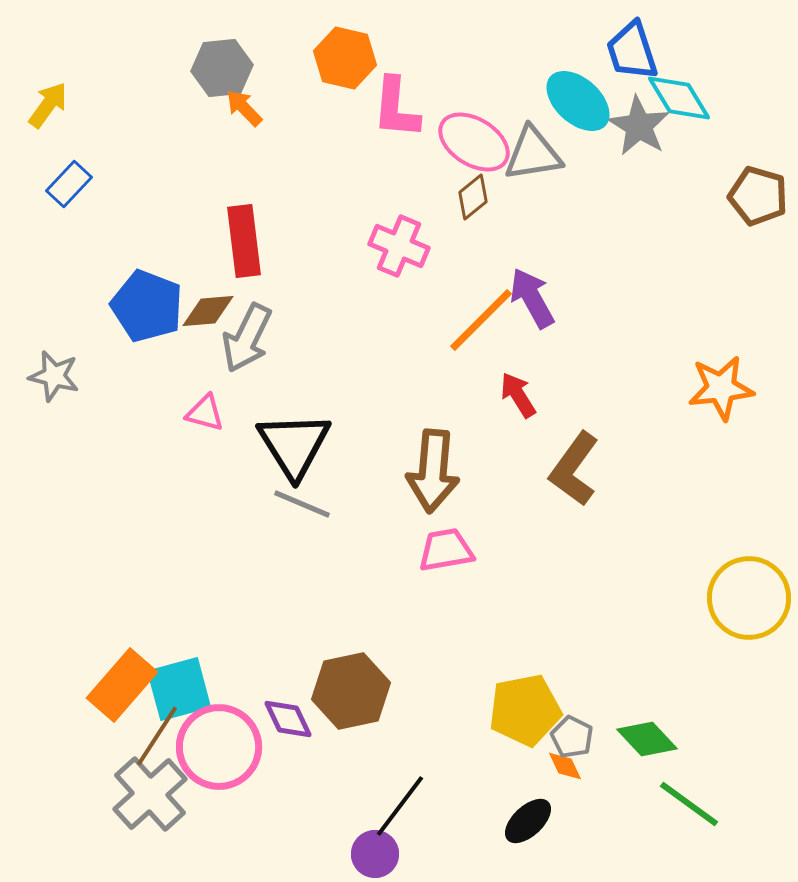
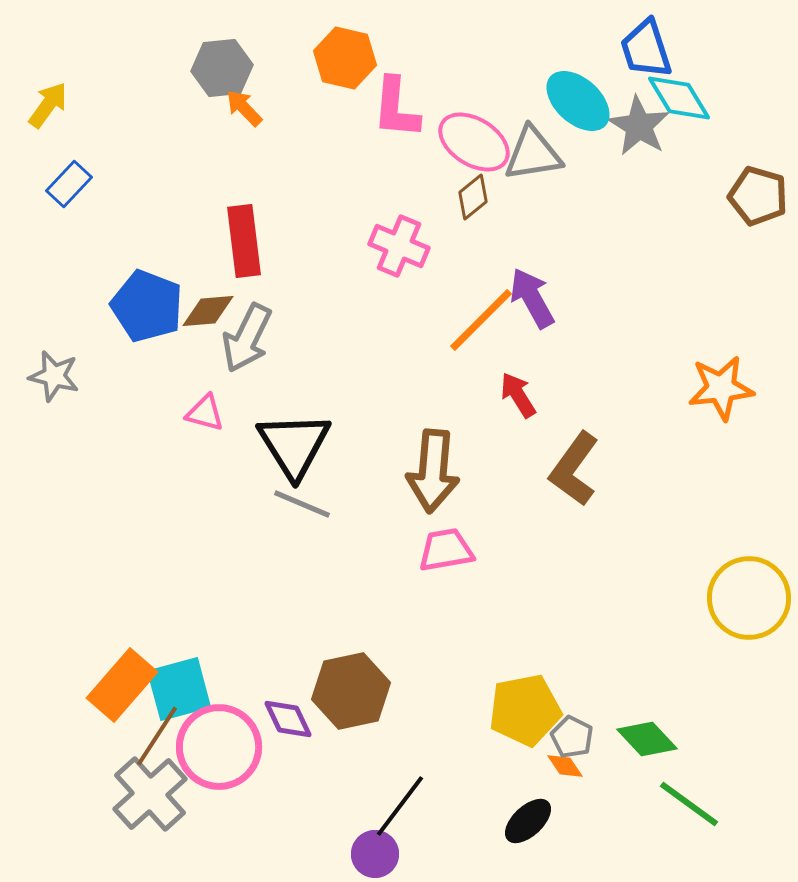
blue trapezoid at (632, 51): moved 14 px right, 2 px up
orange diamond at (565, 766): rotated 9 degrees counterclockwise
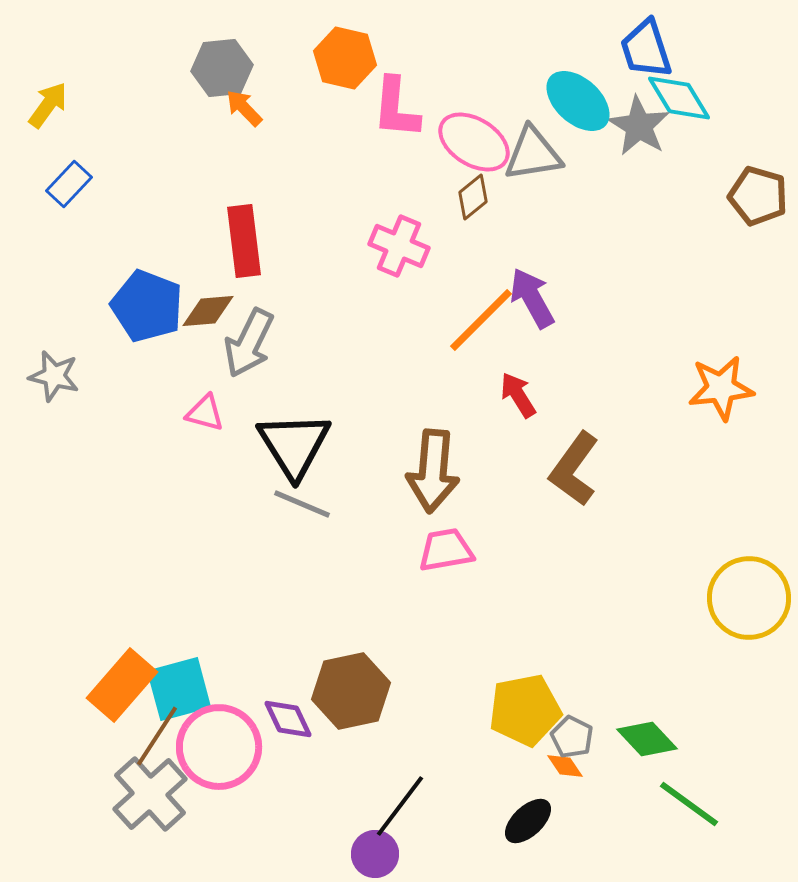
gray arrow at (247, 338): moved 2 px right, 5 px down
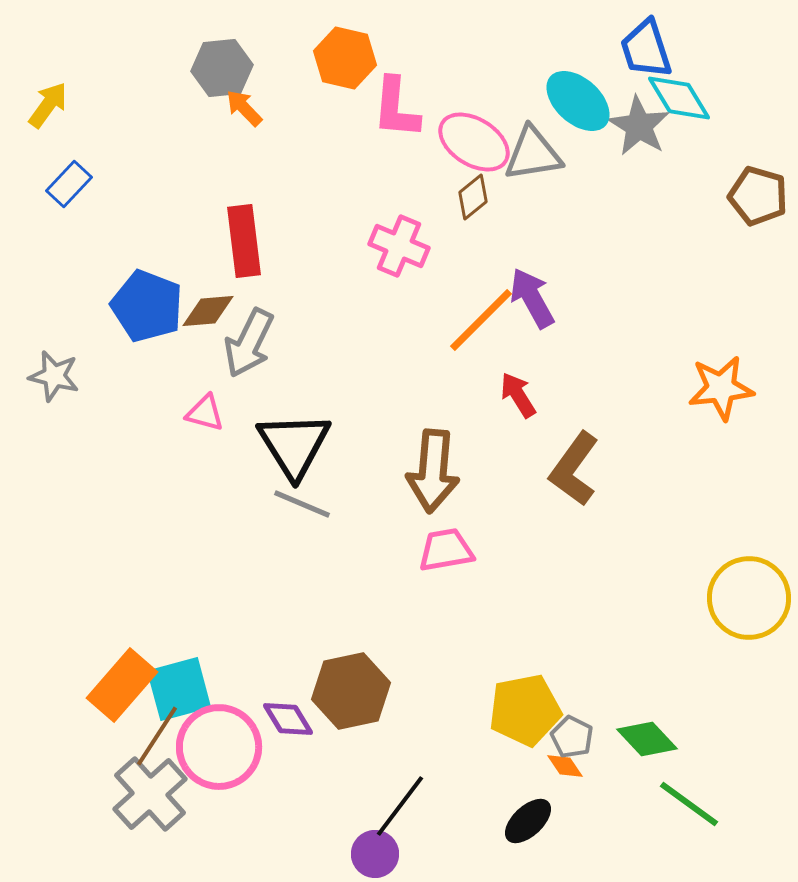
purple diamond at (288, 719): rotated 6 degrees counterclockwise
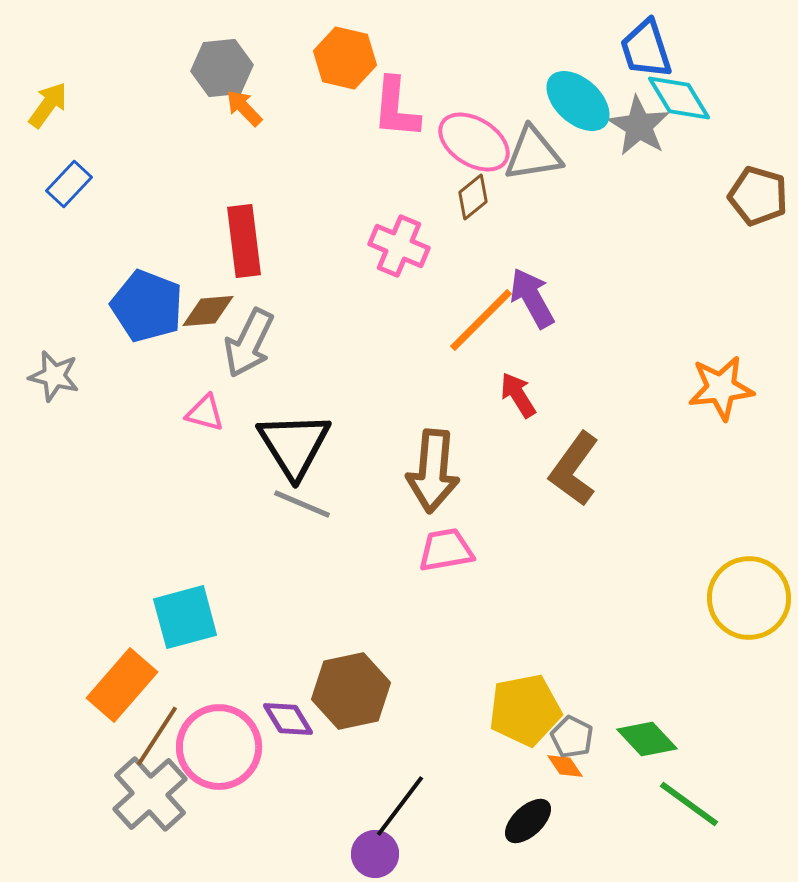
cyan square at (179, 689): moved 6 px right, 72 px up
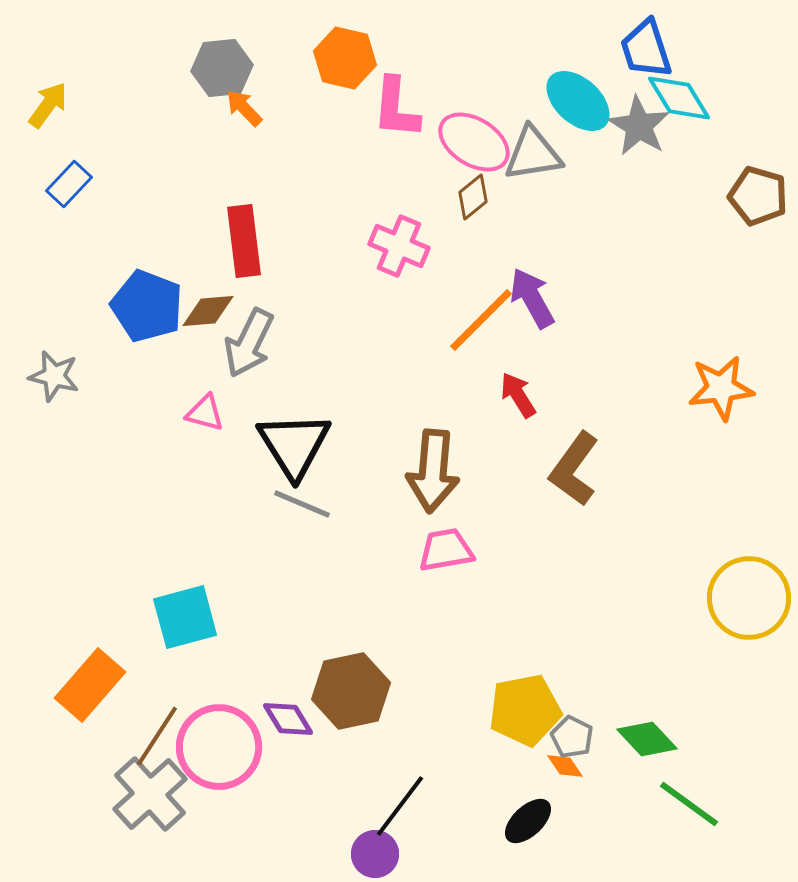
orange rectangle at (122, 685): moved 32 px left
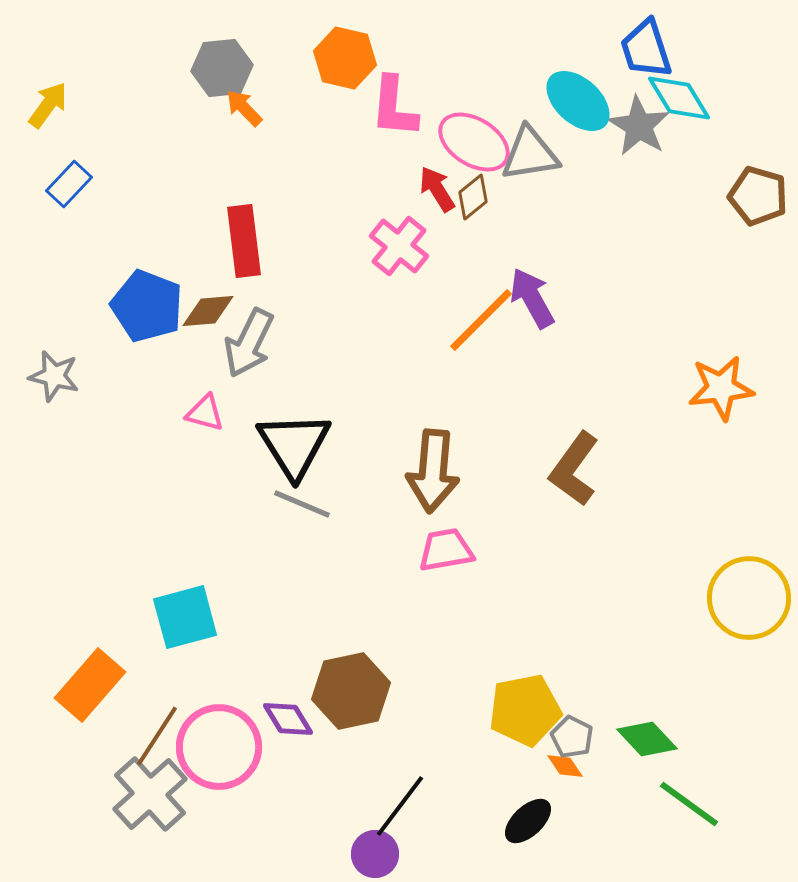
pink L-shape at (396, 108): moved 2 px left, 1 px up
gray triangle at (533, 154): moved 3 px left
pink cross at (399, 246): rotated 16 degrees clockwise
red arrow at (518, 395): moved 81 px left, 206 px up
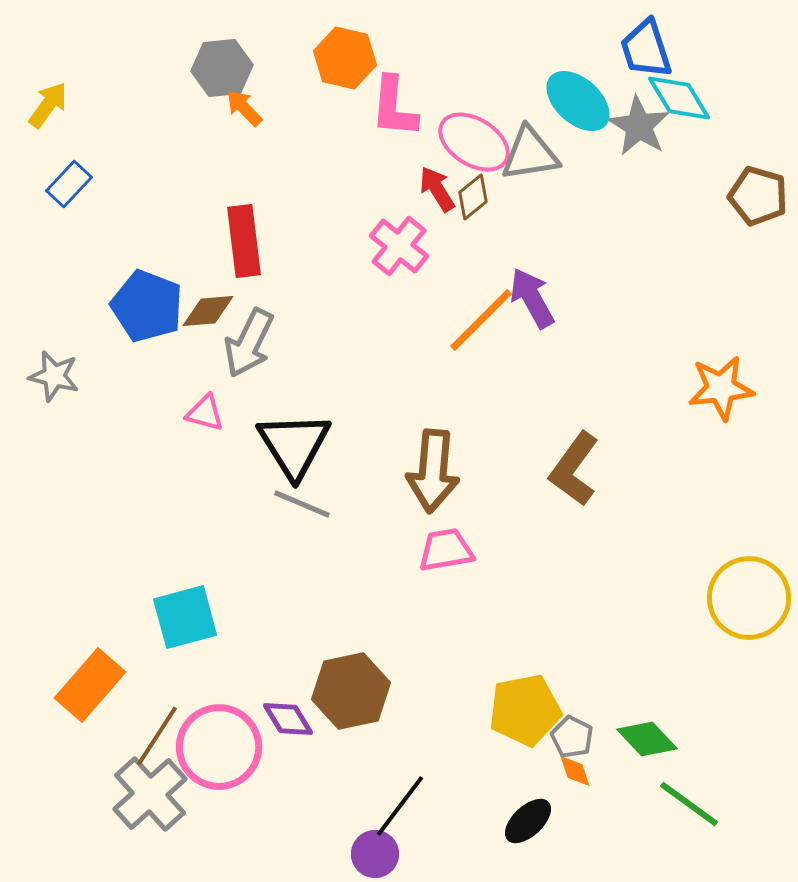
orange diamond at (565, 766): moved 10 px right, 5 px down; rotated 15 degrees clockwise
